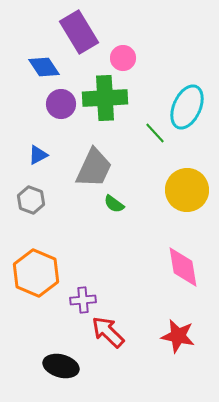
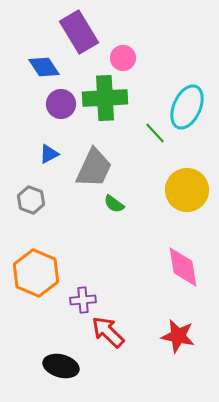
blue triangle: moved 11 px right, 1 px up
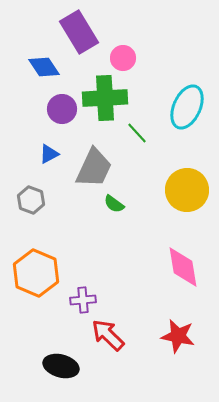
purple circle: moved 1 px right, 5 px down
green line: moved 18 px left
red arrow: moved 3 px down
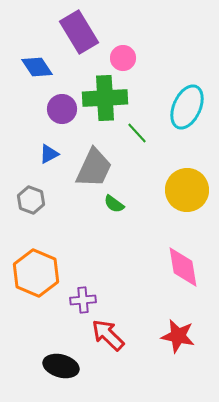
blue diamond: moved 7 px left
